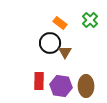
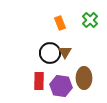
orange rectangle: rotated 32 degrees clockwise
black circle: moved 10 px down
brown ellipse: moved 2 px left, 8 px up
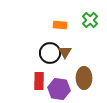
orange rectangle: moved 2 px down; rotated 64 degrees counterclockwise
purple hexagon: moved 2 px left, 3 px down
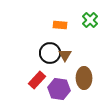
brown triangle: moved 3 px down
red rectangle: moved 2 px left, 1 px up; rotated 42 degrees clockwise
